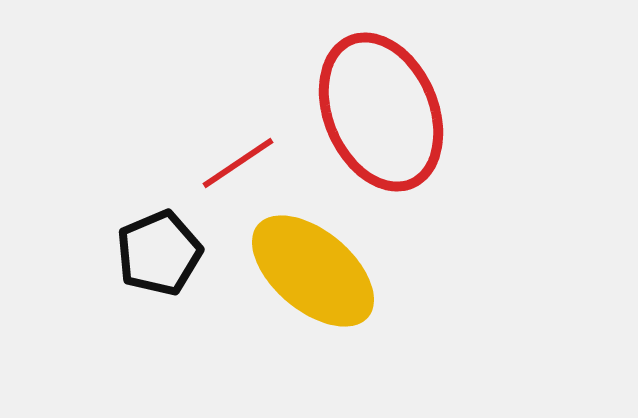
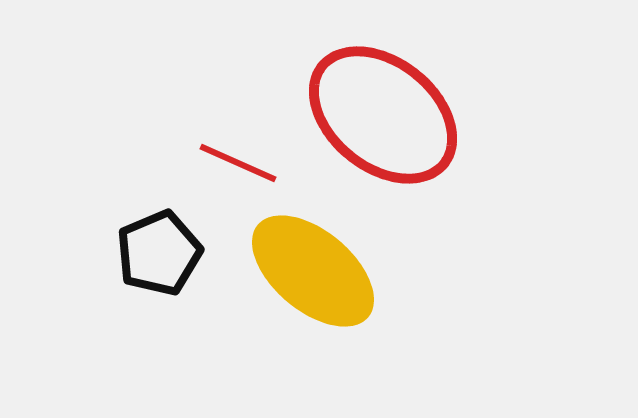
red ellipse: moved 2 px right, 3 px down; rotated 28 degrees counterclockwise
red line: rotated 58 degrees clockwise
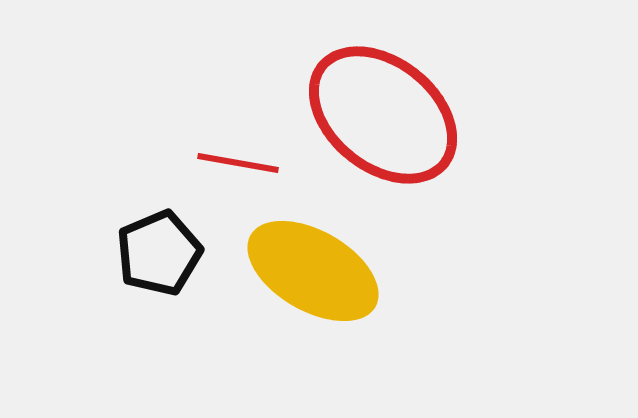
red line: rotated 14 degrees counterclockwise
yellow ellipse: rotated 10 degrees counterclockwise
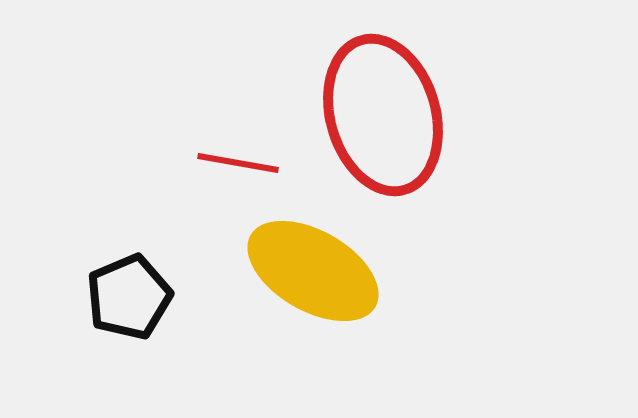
red ellipse: rotated 35 degrees clockwise
black pentagon: moved 30 px left, 44 px down
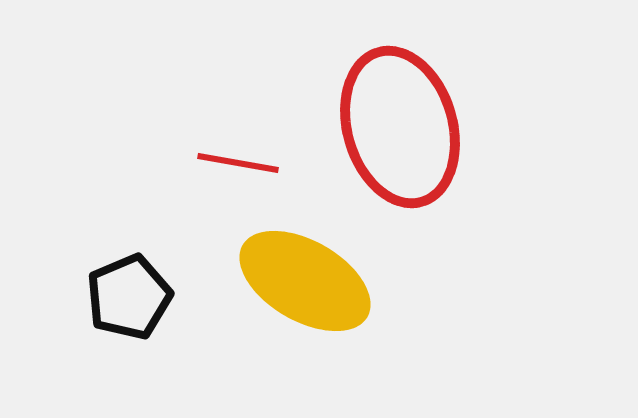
red ellipse: moved 17 px right, 12 px down
yellow ellipse: moved 8 px left, 10 px down
